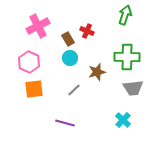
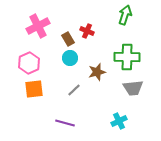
pink hexagon: moved 1 px down; rotated 10 degrees clockwise
cyan cross: moved 4 px left, 1 px down; rotated 21 degrees clockwise
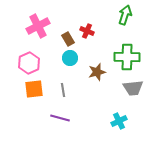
gray line: moved 11 px left; rotated 56 degrees counterclockwise
purple line: moved 5 px left, 5 px up
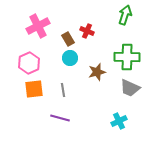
gray trapezoid: moved 3 px left; rotated 30 degrees clockwise
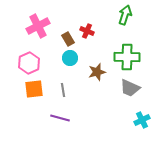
cyan cross: moved 23 px right, 1 px up
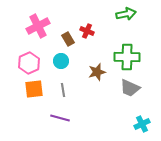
green arrow: moved 1 px right, 1 px up; rotated 60 degrees clockwise
cyan circle: moved 9 px left, 3 px down
cyan cross: moved 4 px down
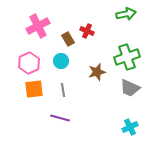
green cross: rotated 20 degrees counterclockwise
cyan cross: moved 12 px left, 3 px down
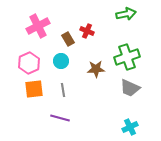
brown star: moved 1 px left, 3 px up; rotated 12 degrees clockwise
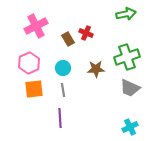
pink cross: moved 2 px left
red cross: moved 1 px left, 2 px down
cyan circle: moved 2 px right, 7 px down
purple line: rotated 72 degrees clockwise
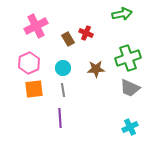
green arrow: moved 4 px left
green cross: moved 1 px right, 1 px down
